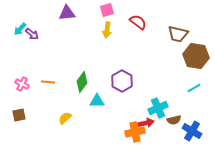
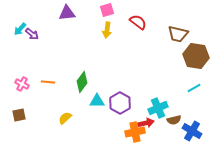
purple hexagon: moved 2 px left, 22 px down
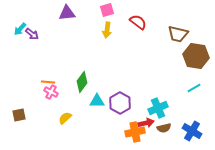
pink cross: moved 29 px right, 8 px down
brown semicircle: moved 10 px left, 8 px down
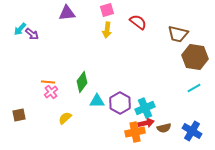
brown hexagon: moved 1 px left, 1 px down
pink cross: rotated 24 degrees clockwise
cyan cross: moved 13 px left
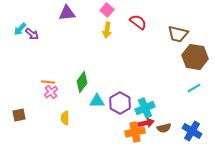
pink square: rotated 32 degrees counterclockwise
yellow semicircle: rotated 48 degrees counterclockwise
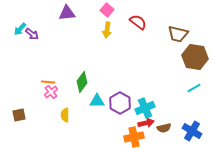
yellow semicircle: moved 3 px up
orange cross: moved 1 px left, 5 px down
